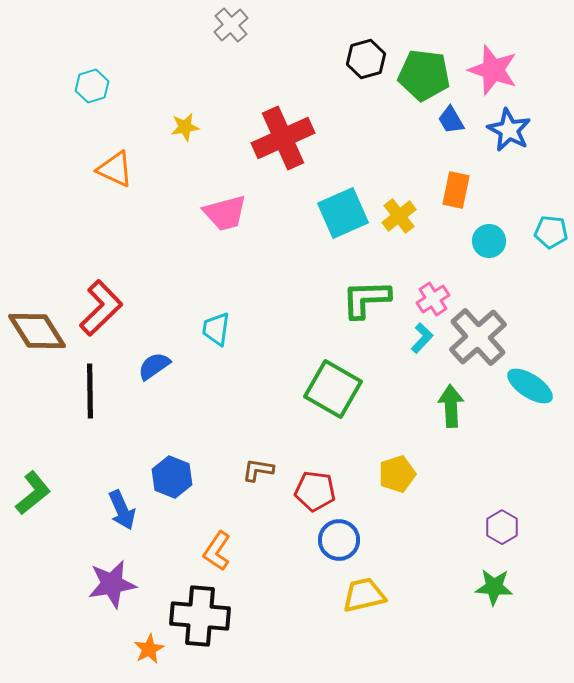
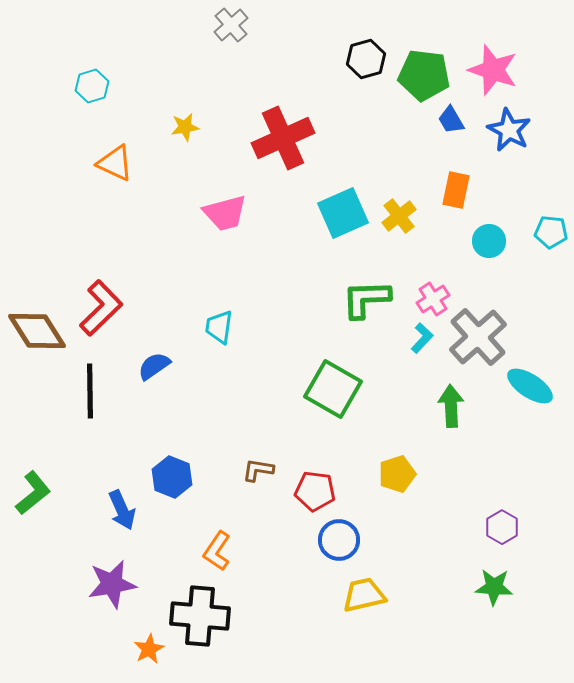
orange triangle at (115, 169): moved 6 px up
cyan trapezoid at (216, 329): moved 3 px right, 2 px up
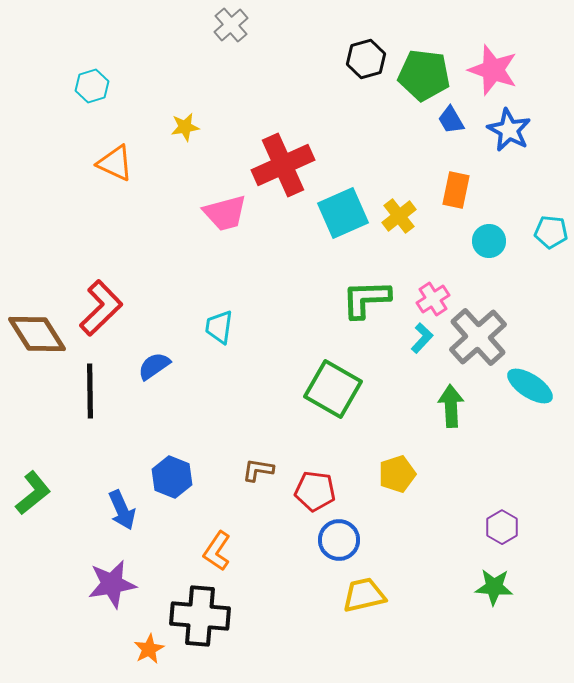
red cross at (283, 138): moved 27 px down
brown diamond at (37, 331): moved 3 px down
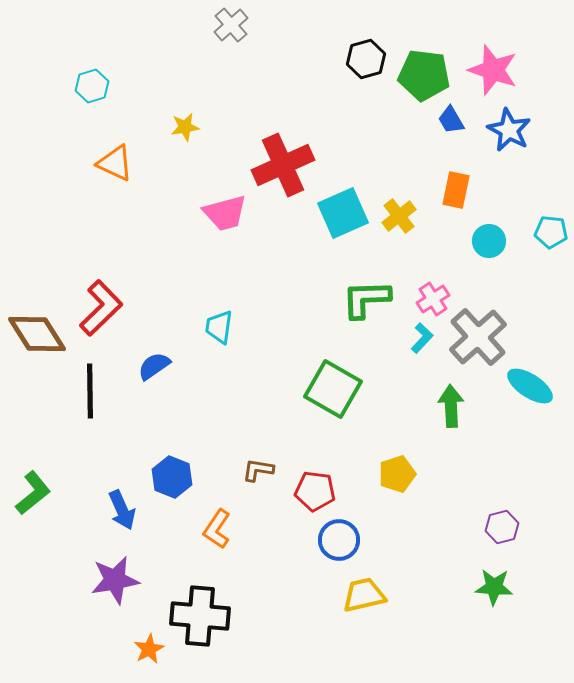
purple hexagon at (502, 527): rotated 16 degrees clockwise
orange L-shape at (217, 551): moved 22 px up
purple star at (112, 584): moved 3 px right, 4 px up
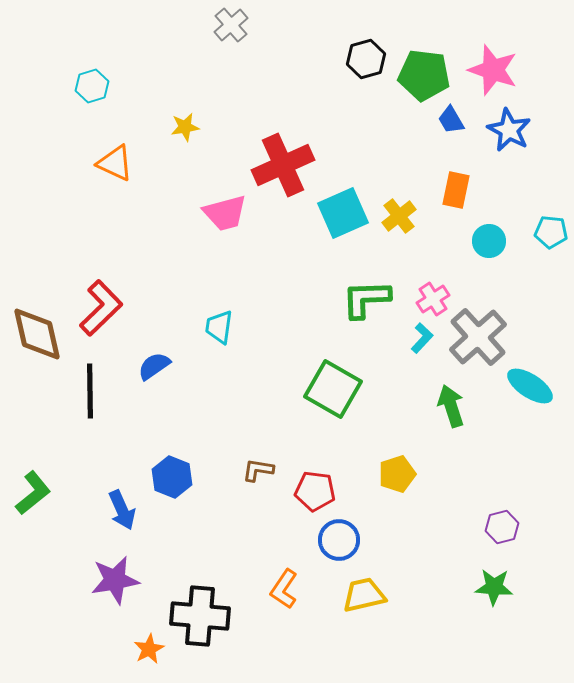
brown diamond at (37, 334): rotated 20 degrees clockwise
green arrow at (451, 406): rotated 15 degrees counterclockwise
orange L-shape at (217, 529): moved 67 px right, 60 px down
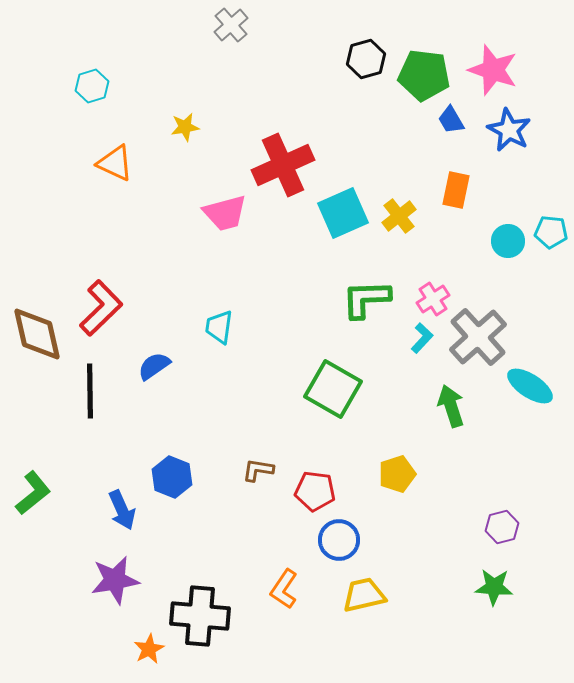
cyan circle at (489, 241): moved 19 px right
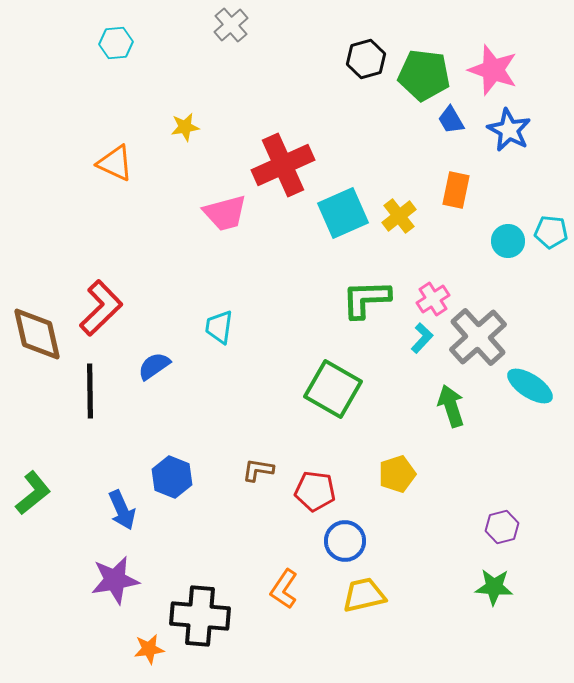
cyan hexagon at (92, 86): moved 24 px right, 43 px up; rotated 12 degrees clockwise
blue circle at (339, 540): moved 6 px right, 1 px down
orange star at (149, 649): rotated 20 degrees clockwise
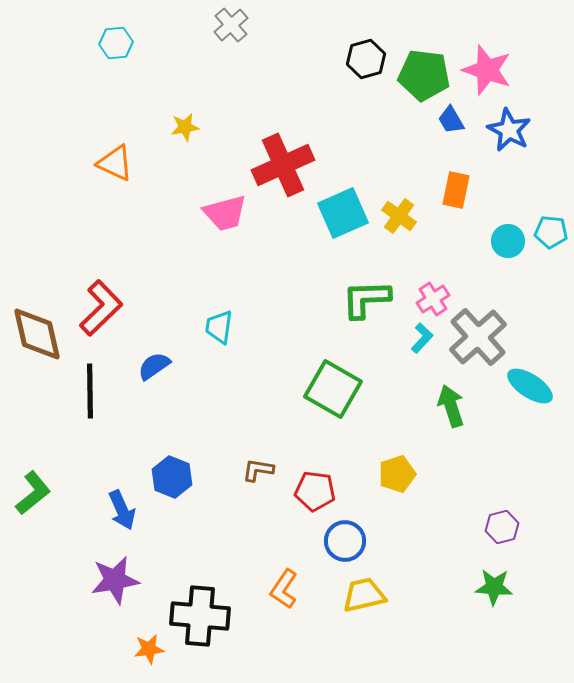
pink star at (493, 70): moved 6 px left
yellow cross at (399, 216): rotated 16 degrees counterclockwise
